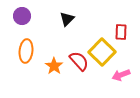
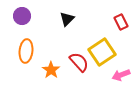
red rectangle: moved 10 px up; rotated 28 degrees counterclockwise
yellow square: rotated 12 degrees clockwise
red semicircle: moved 1 px down
orange star: moved 3 px left, 4 px down
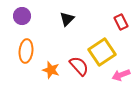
red semicircle: moved 4 px down
orange star: rotated 18 degrees counterclockwise
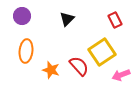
red rectangle: moved 6 px left, 2 px up
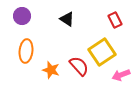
black triangle: rotated 42 degrees counterclockwise
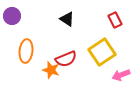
purple circle: moved 10 px left
red semicircle: moved 13 px left, 7 px up; rotated 110 degrees clockwise
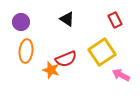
purple circle: moved 9 px right, 6 px down
pink arrow: rotated 48 degrees clockwise
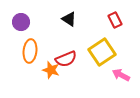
black triangle: moved 2 px right
orange ellipse: moved 4 px right
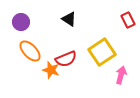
red rectangle: moved 13 px right
orange ellipse: rotated 50 degrees counterclockwise
pink arrow: rotated 78 degrees clockwise
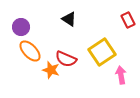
purple circle: moved 5 px down
red semicircle: rotated 45 degrees clockwise
pink arrow: rotated 24 degrees counterclockwise
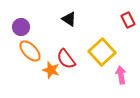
yellow square: rotated 8 degrees counterclockwise
red semicircle: rotated 30 degrees clockwise
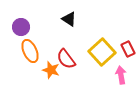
red rectangle: moved 29 px down
orange ellipse: rotated 20 degrees clockwise
